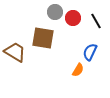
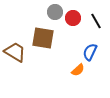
orange semicircle: rotated 16 degrees clockwise
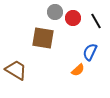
brown trapezoid: moved 1 px right, 18 px down
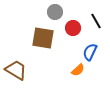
red circle: moved 10 px down
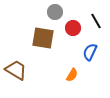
orange semicircle: moved 6 px left, 5 px down; rotated 16 degrees counterclockwise
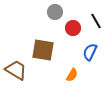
brown square: moved 12 px down
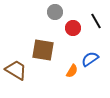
blue semicircle: moved 7 px down; rotated 30 degrees clockwise
orange semicircle: moved 4 px up
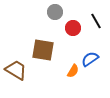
orange semicircle: moved 1 px right
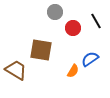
brown square: moved 2 px left
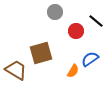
black line: rotated 21 degrees counterclockwise
red circle: moved 3 px right, 3 px down
brown square: moved 3 px down; rotated 25 degrees counterclockwise
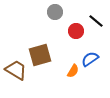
brown square: moved 1 px left, 2 px down
